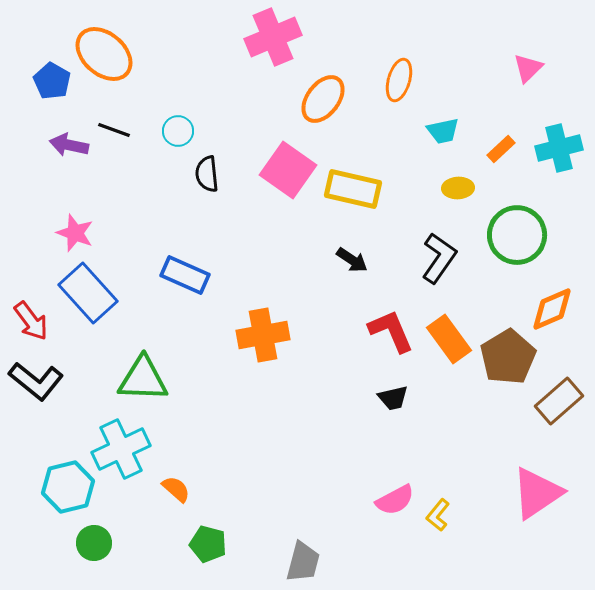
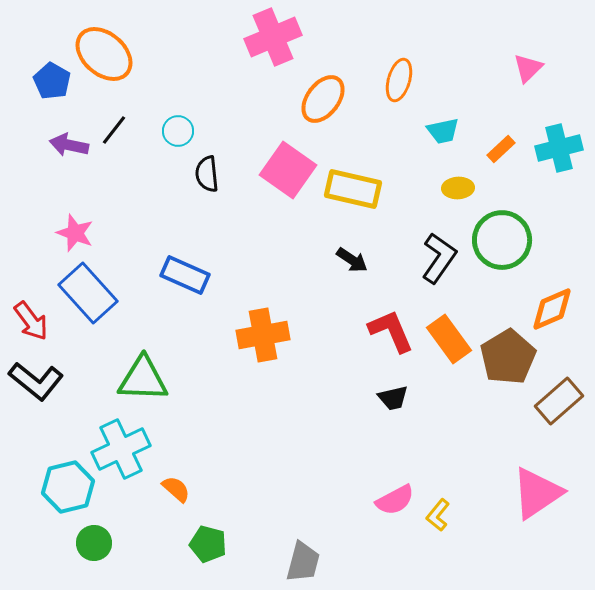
black line at (114, 130): rotated 72 degrees counterclockwise
green circle at (517, 235): moved 15 px left, 5 px down
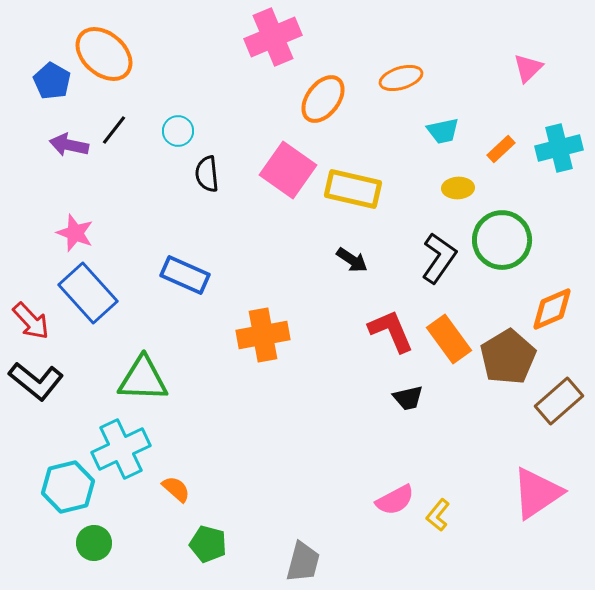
orange ellipse at (399, 80): moved 2 px right, 2 px up; rotated 57 degrees clockwise
red arrow at (31, 321): rotated 6 degrees counterclockwise
black trapezoid at (393, 398): moved 15 px right
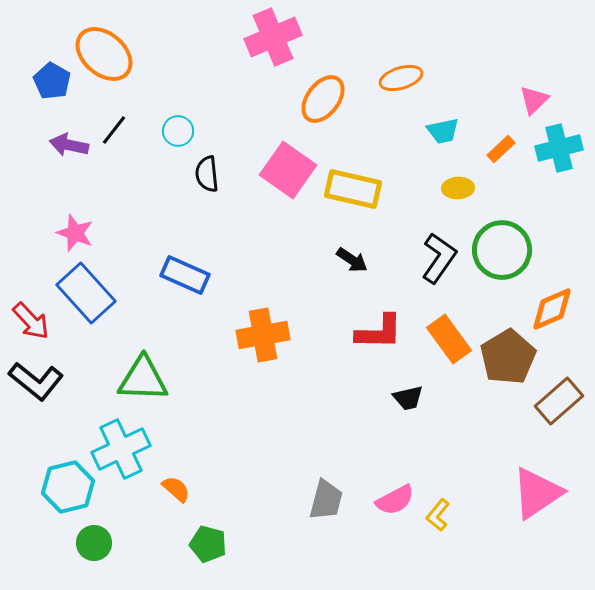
pink triangle at (528, 68): moved 6 px right, 32 px down
green circle at (502, 240): moved 10 px down
blue rectangle at (88, 293): moved 2 px left
red L-shape at (391, 331): moved 12 px left, 1 px down; rotated 114 degrees clockwise
gray trapezoid at (303, 562): moved 23 px right, 62 px up
